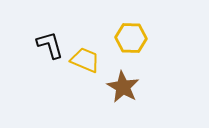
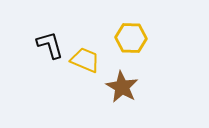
brown star: moved 1 px left
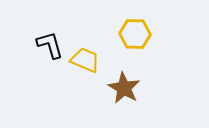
yellow hexagon: moved 4 px right, 4 px up
brown star: moved 2 px right, 1 px down
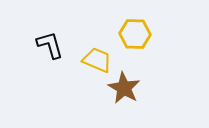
yellow trapezoid: moved 12 px right
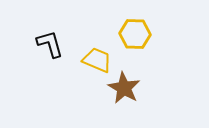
black L-shape: moved 1 px up
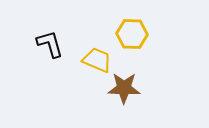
yellow hexagon: moved 3 px left
brown star: rotated 28 degrees counterclockwise
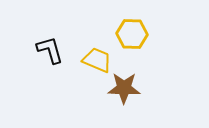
black L-shape: moved 6 px down
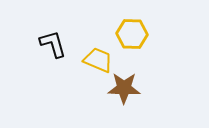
black L-shape: moved 3 px right, 6 px up
yellow trapezoid: moved 1 px right
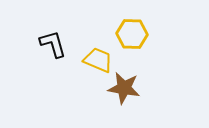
brown star: rotated 8 degrees clockwise
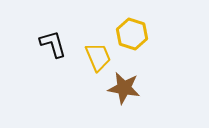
yellow hexagon: rotated 16 degrees clockwise
yellow trapezoid: moved 3 px up; rotated 44 degrees clockwise
